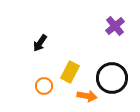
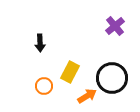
black arrow: rotated 36 degrees counterclockwise
orange arrow: rotated 42 degrees counterclockwise
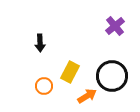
black circle: moved 2 px up
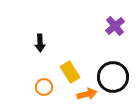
yellow rectangle: rotated 60 degrees counterclockwise
black circle: moved 1 px right, 1 px down
orange circle: moved 1 px down
orange arrow: moved 2 px up; rotated 18 degrees clockwise
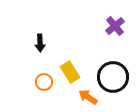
orange circle: moved 5 px up
orange arrow: moved 1 px right, 3 px down; rotated 132 degrees counterclockwise
